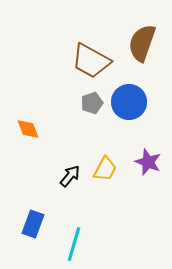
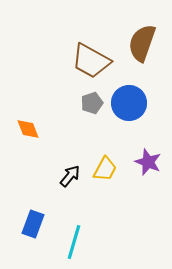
blue circle: moved 1 px down
cyan line: moved 2 px up
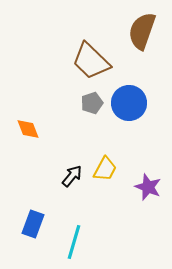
brown semicircle: moved 12 px up
brown trapezoid: rotated 15 degrees clockwise
purple star: moved 25 px down
black arrow: moved 2 px right
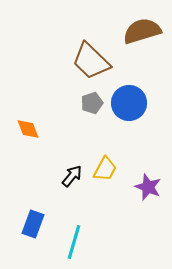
brown semicircle: rotated 54 degrees clockwise
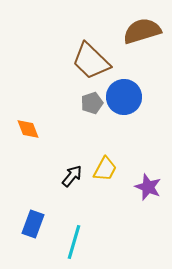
blue circle: moved 5 px left, 6 px up
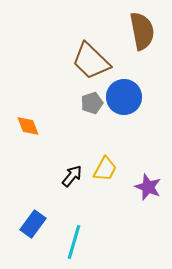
brown semicircle: rotated 96 degrees clockwise
orange diamond: moved 3 px up
blue rectangle: rotated 16 degrees clockwise
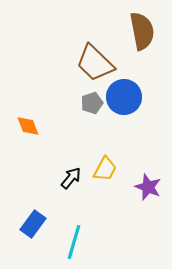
brown trapezoid: moved 4 px right, 2 px down
black arrow: moved 1 px left, 2 px down
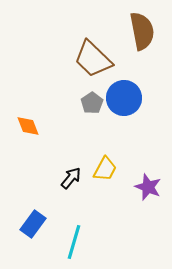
brown trapezoid: moved 2 px left, 4 px up
blue circle: moved 1 px down
gray pentagon: rotated 15 degrees counterclockwise
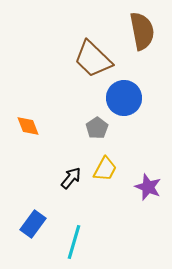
gray pentagon: moved 5 px right, 25 px down
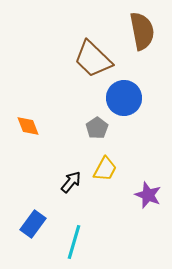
black arrow: moved 4 px down
purple star: moved 8 px down
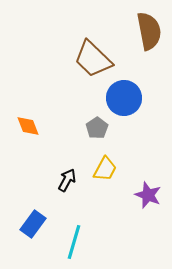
brown semicircle: moved 7 px right
black arrow: moved 4 px left, 2 px up; rotated 10 degrees counterclockwise
